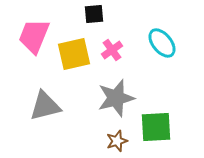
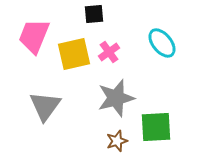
pink cross: moved 3 px left, 2 px down
gray triangle: rotated 40 degrees counterclockwise
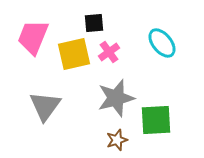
black square: moved 9 px down
pink trapezoid: moved 1 px left, 1 px down
green square: moved 7 px up
brown star: moved 1 px up
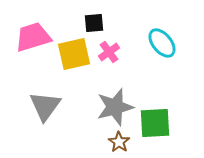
pink trapezoid: rotated 51 degrees clockwise
gray star: moved 1 px left, 9 px down
green square: moved 1 px left, 3 px down
brown star: moved 2 px right, 2 px down; rotated 20 degrees counterclockwise
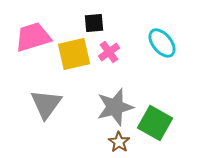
gray triangle: moved 1 px right, 2 px up
green square: rotated 32 degrees clockwise
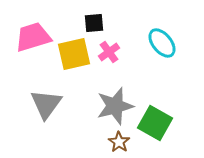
gray star: moved 1 px up
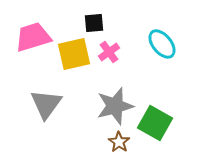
cyan ellipse: moved 1 px down
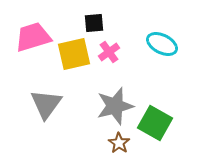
cyan ellipse: rotated 24 degrees counterclockwise
brown star: moved 1 px down
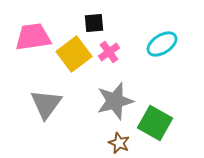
pink trapezoid: rotated 9 degrees clockwise
cyan ellipse: rotated 60 degrees counterclockwise
yellow square: rotated 24 degrees counterclockwise
gray star: moved 5 px up
brown star: rotated 10 degrees counterclockwise
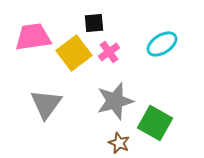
yellow square: moved 1 px up
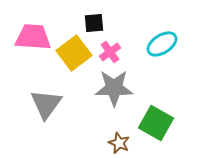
pink trapezoid: rotated 12 degrees clockwise
pink cross: moved 1 px right
gray star: moved 1 px left, 13 px up; rotated 15 degrees clockwise
green square: moved 1 px right
